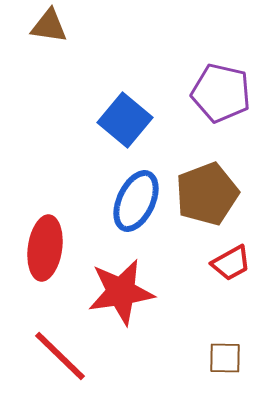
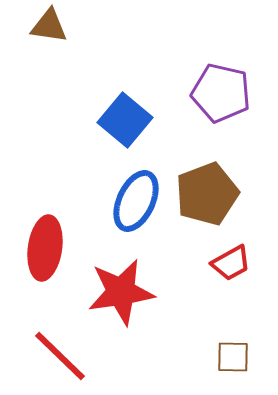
brown square: moved 8 px right, 1 px up
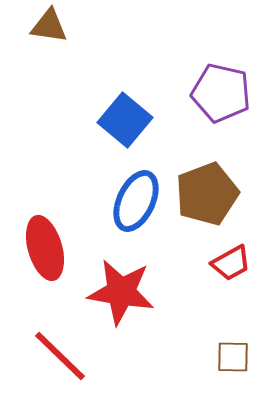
red ellipse: rotated 24 degrees counterclockwise
red star: rotated 18 degrees clockwise
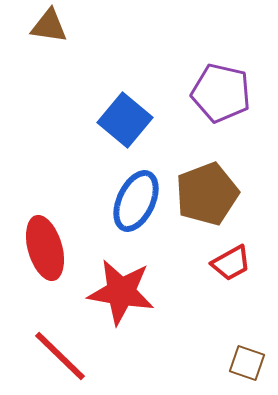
brown square: moved 14 px right, 6 px down; rotated 18 degrees clockwise
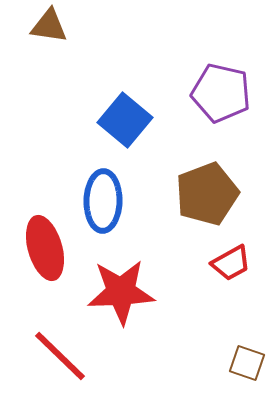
blue ellipse: moved 33 px left; rotated 24 degrees counterclockwise
red star: rotated 12 degrees counterclockwise
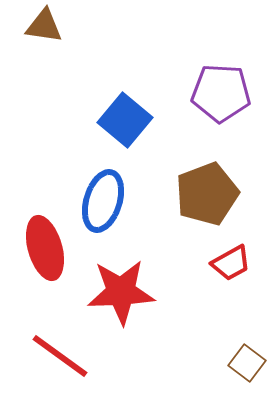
brown triangle: moved 5 px left
purple pentagon: rotated 10 degrees counterclockwise
blue ellipse: rotated 16 degrees clockwise
red line: rotated 8 degrees counterclockwise
brown square: rotated 18 degrees clockwise
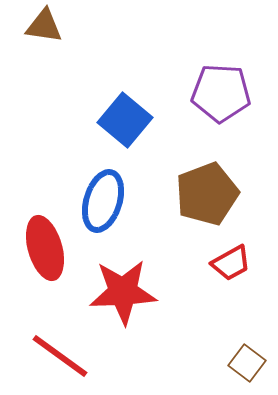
red star: moved 2 px right
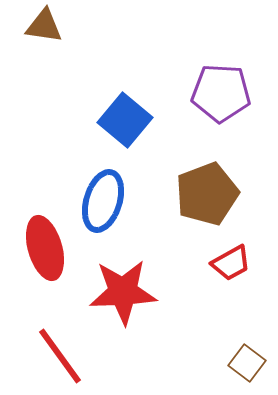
red line: rotated 18 degrees clockwise
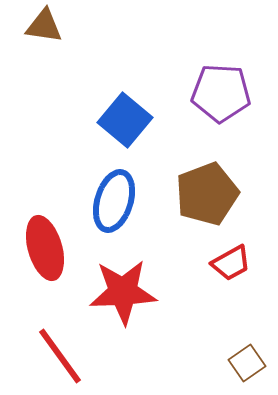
blue ellipse: moved 11 px right
brown square: rotated 18 degrees clockwise
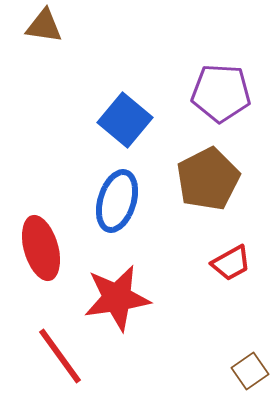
brown pentagon: moved 1 px right, 15 px up; rotated 6 degrees counterclockwise
blue ellipse: moved 3 px right
red ellipse: moved 4 px left
red star: moved 6 px left, 6 px down; rotated 6 degrees counterclockwise
brown square: moved 3 px right, 8 px down
